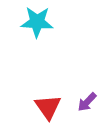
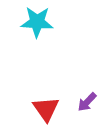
red triangle: moved 2 px left, 2 px down
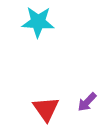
cyan star: moved 1 px right
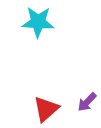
red triangle: rotated 24 degrees clockwise
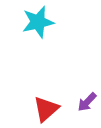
cyan star: rotated 16 degrees counterclockwise
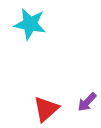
cyan star: moved 8 px left, 2 px down; rotated 24 degrees clockwise
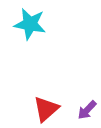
purple arrow: moved 8 px down
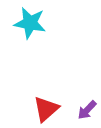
cyan star: moved 1 px up
